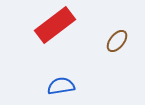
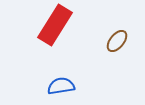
red rectangle: rotated 21 degrees counterclockwise
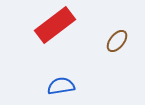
red rectangle: rotated 21 degrees clockwise
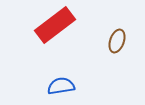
brown ellipse: rotated 20 degrees counterclockwise
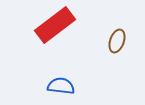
blue semicircle: rotated 16 degrees clockwise
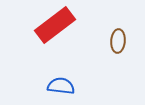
brown ellipse: moved 1 px right; rotated 15 degrees counterclockwise
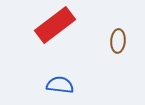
blue semicircle: moved 1 px left, 1 px up
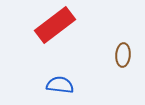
brown ellipse: moved 5 px right, 14 px down
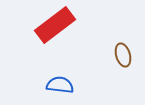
brown ellipse: rotated 20 degrees counterclockwise
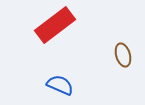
blue semicircle: rotated 16 degrees clockwise
